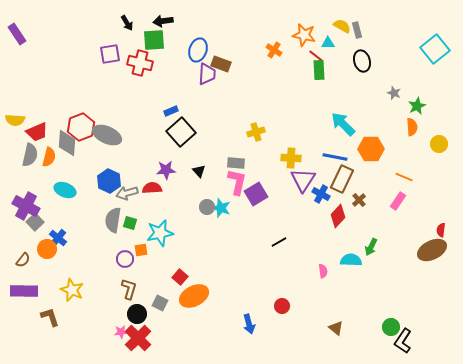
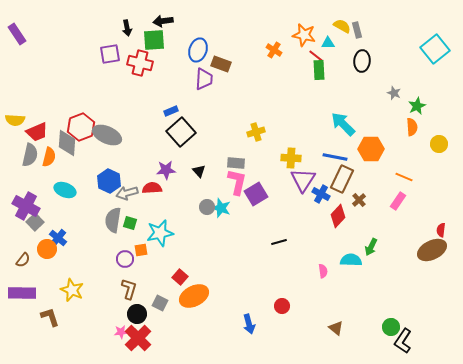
black arrow at (127, 23): moved 5 px down; rotated 21 degrees clockwise
black ellipse at (362, 61): rotated 20 degrees clockwise
purple trapezoid at (207, 74): moved 3 px left, 5 px down
black line at (279, 242): rotated 14 degrees clockwise
purple rectangle at (24, 291): moved 2 px left, 2 px down
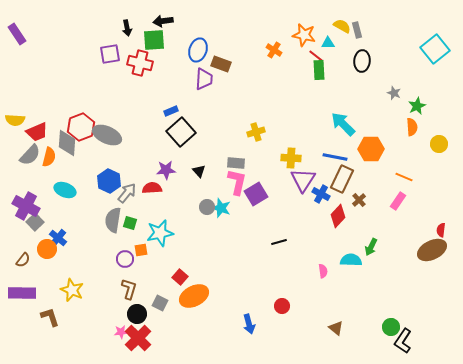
gray semicircle at (30, 155): rotated 30 degrees clockwise
gray arrow at (127, 193): rotated 145 degrees clockwise
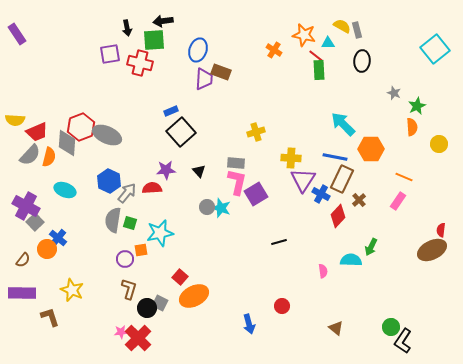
brown rectangle at (221, 64): moved 8 px down
black circle at (137, 314): moved 10 px right, 6 px up
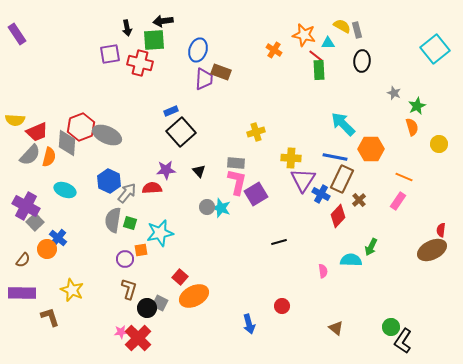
orange semicircle at (412, 127): rotated 12 degrees counterclockwise
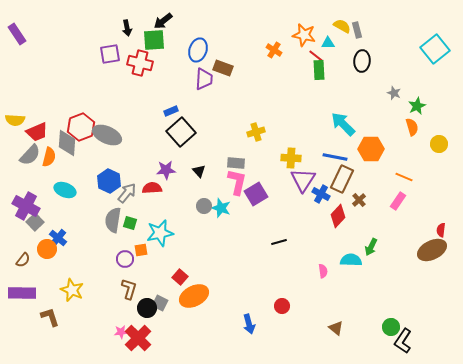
black arrow at (163, 21): rotated 30 degrees counterclockwise
brown rectangle at (221, 72): moved 2 px right, 4 px up
gray circle at (207, 207): moved 3 px left, 1 px up
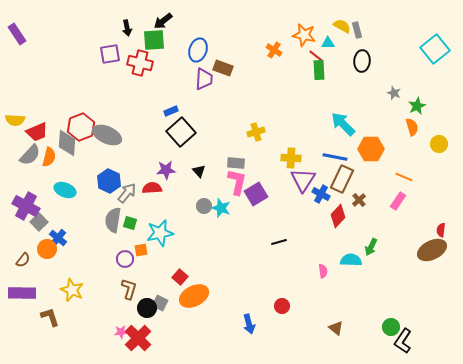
gray square at (35, 222): moved 4 px right
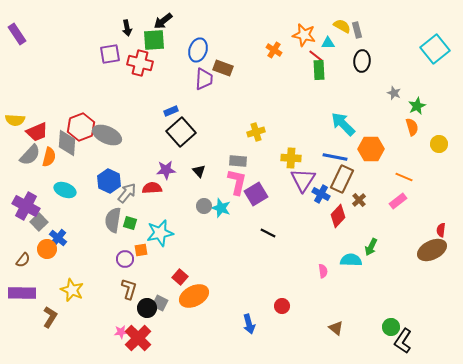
gray rectangle at (236, 163): moved 2 px right, 2 px up
pink rectangle at (398, 201): rotated 18 degrees clockwise
black line at (279, 242): moved 11 px left, 9 px up; rotated 42 degrees clockwise
brown L-shape at (50, 317): rotated 50 degrees clockwise
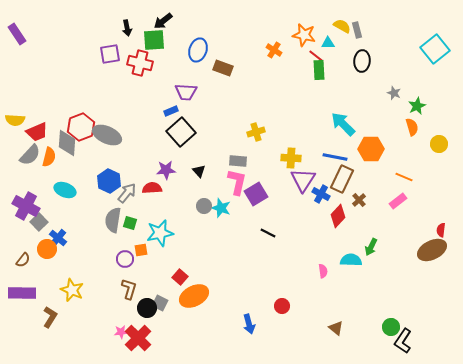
purple trapezoid at (204, 79): moved 18 px left, 13 px down; rotated 90 degrees clockwise
